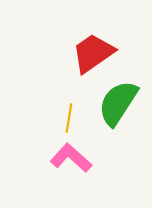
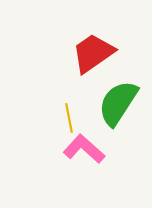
yellow line: rotated 20 degrees counterclockwise
pink L-shape: moved 13 px right, 9 px up
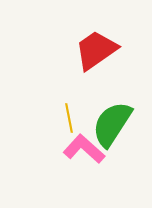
red trapezoid: moved 3 px right, 3 px up
green semicircle: moved 6 px left, 21 px down
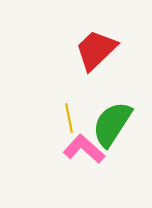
red trapezoid: rotated 9 degrees counterclockwise
